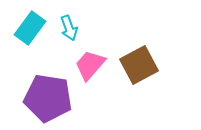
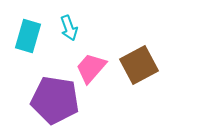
cyan rectangle: moved 2 px left, 8 px down; rotated 20 degrees counterclockwise
pink trapezoid: moved 1 px right, 3 px down
purple pentagon: moved 7 px right, 2 px down
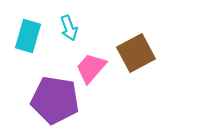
brown square: moved 3 px left, 12 px up
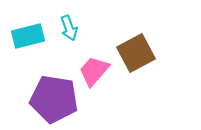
cyan rectangle: rotated 60 degrees clockwise
pink trapezoid: moved 3 px right, 3 px down
purple pentagon: moved 1 px left, 1 px up
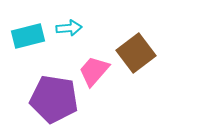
cyan arrow: rotated 75 degrees counterclockwise
brown square: rotated 9 degrees counterclockwise
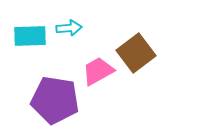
cyan rectangle: moved 2 px right; rotated 12 degrees clockwise
pink trapezoid: moved 4 px right; rotated 20 degrees clockwise
purple pentagon: moved 1 px right, 1 px down
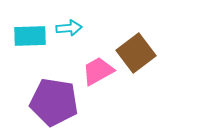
purple pentagon: moved 1 px left, 2 px down
